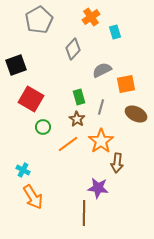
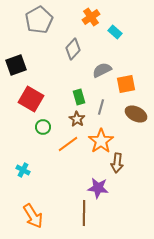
cyan rectangle: rotated 32 degrees counterclockwise
orange arrow: moved 19 px down
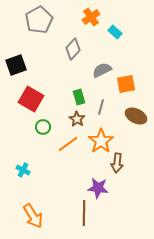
brown ellipse: moved 2 px down
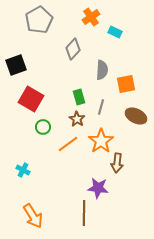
cyan rectangle: rotated 16 degrees counterclockwise
gray semicircle: rotated 120 degrees clockwise
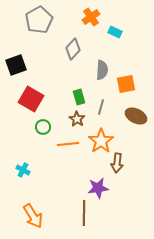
orange line: rotated 30 degrees clockwise
purple star: rotated 15 degrees counterclockwise
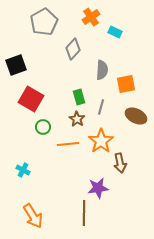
gray pentagon: moved 5 px right, 2 px down
brown arrow: moved 3 px right; rotated 18 degrees counterclockwise
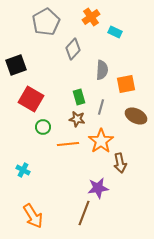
gray pentagon: moved 2 px right
brown star: rotated 21 degrees counterclockwise
brown line: rotated 20 degrees clockwise
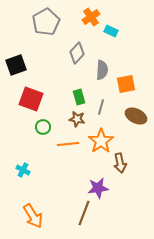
cyan rectangle: moved 4 px left, 1 px up
gray diamond: moved 4 px right, 4 px down
red square: rotated 10 degrees counterclockwise
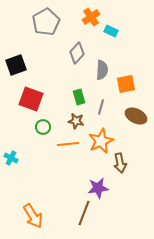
brown star: moved 1 px left, 2 px down
orange star: rotated 10 degrees clockwise
cyan cross: moved 12 px left, 12 px up
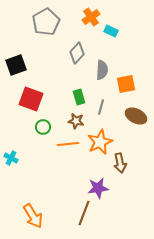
orange star: moved 1 px left, 1 px down
